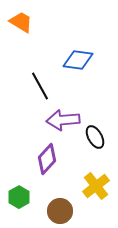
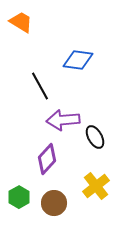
brown circle: moved 6 px left, 8 px up
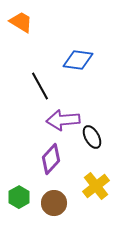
black ellipse: moved 3 px left
purple diamond: moved 4 px right
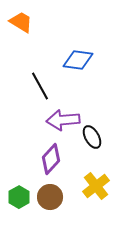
brown circle: moved 4 px left, 6 px up
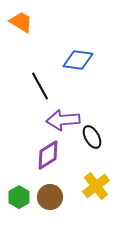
purple diamond: moved 3 px left, 4 px up; rotated 16 degrees clockwise
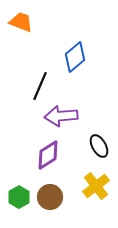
orange trapezoid: rotated 10 degrees counterclockwise
blue diamond: moved 3 px left, 3 px up; rotated 48 degrees counterclockwise
black line: rotated 52 degrees clockwise
purple arrow: moved 2 px left, 4 px up
black ellipse: moved 7 px right, 9 px down
